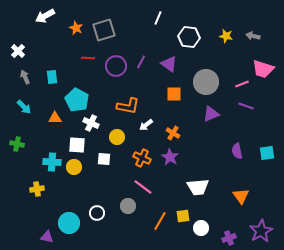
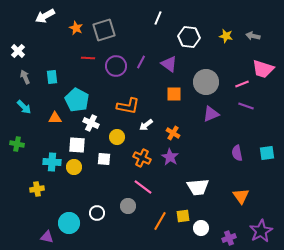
purple semicircle at (237, 151): moved 2 px down
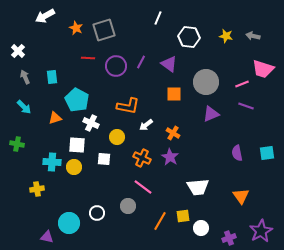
orange triangle at (55, 118): rotated 16 degrees counterclockwise
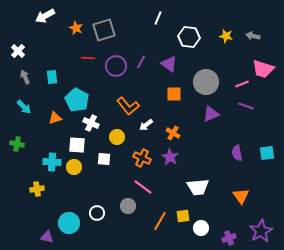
orange L-shape at (128, 106): rotated 40 degrees clockwise
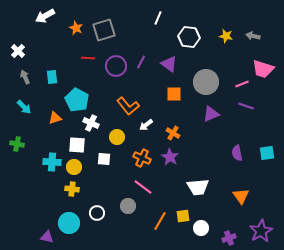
yellow cross at (37, 189): moved 35 px right; rotated 16 degrees clockwise
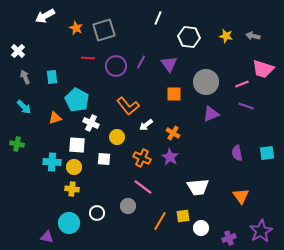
purple triangle at (169, 64): rotated 18 degrees clockwise
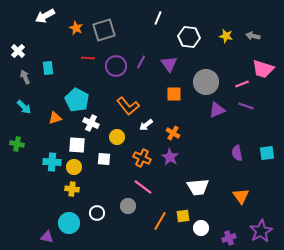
cyan rectangle at (52, 77): moved 4 px left, 9 px up
purple triangle at (211, 114): moved 6 px right, 4 px up
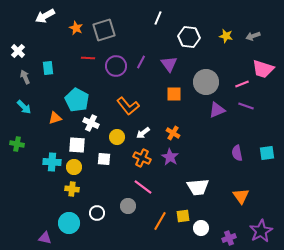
gray arrow at (253, 36): rotated 32 degrees counterclockwise
white arrow at (146, 125): moved 3 px left, 8 px down
purple triangle at (47, 237): moved 2 px left, 1 px down
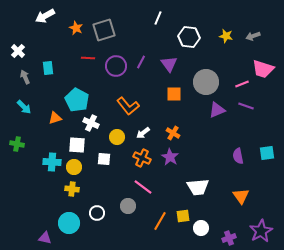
purple semicircle at (237, 153): moved 1 px right, 3 px down
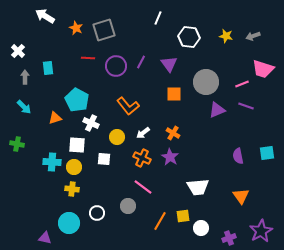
white arrow at (45, 16): rotated 60 degrees clockwise
gray arrow at (25, 77): rotated 24 degrees clockwise
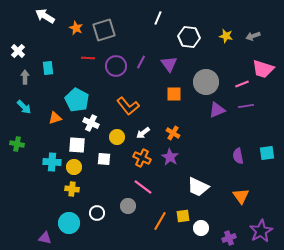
purple line at (246, 106): rotated 28 degrees counterclockwise
white trapezoid at (198, 187): rotated 30 degrees clockwise
